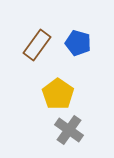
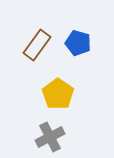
gray cross: moved 19 px left, 7 px down; rotated 28 degrees clockwise
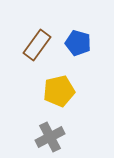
yellow pentagon: moved 1 px right, 3 px up; rotated 24 degrees clockwise
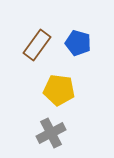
yellow pentagon: moved 1 px up; rotated 20 degrees clockwise
gray cross: moved 1 px right, 4 px up
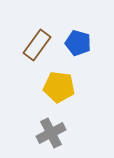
yellow pentagon: moved 3 px up
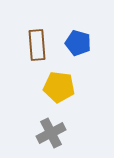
brown rectangle: rotated 40 degrees counterclockwise
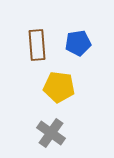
blue pentagon: rotated 25 degrees counterclockwise
gray cross: rotated 28 degrees counterclockwise
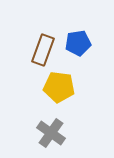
brown rectangle: moved 6 px right, 5 px down; rotated 24 degrees clockwise
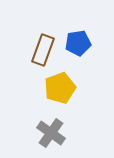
yellow pentagon: moved 1 px right, 1 px down; rotated 28 degrees counterclockwise
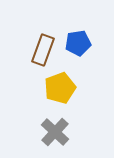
gray cross: moved 4 px right, 1 px up; rotated 8 degrees clockwise
